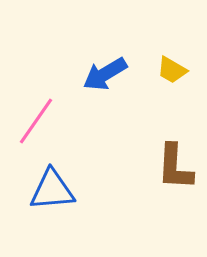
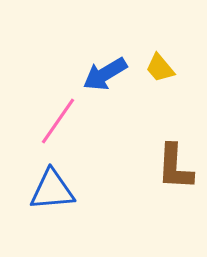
yellow trapezoid: moved 12 px left, 2 px up; rotated 20 degrees clockwise
pink line: moved 22 px right
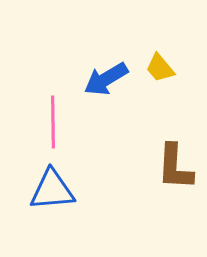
blue arrow: moved 1 px right, 5 px down
pink line: moved 5 px left, 1 px down; rotated 36 degrees counterclockwise
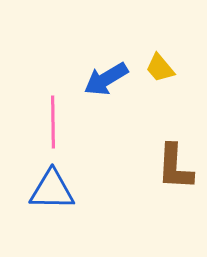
blue triangle: rotated 6 degrees clockwise
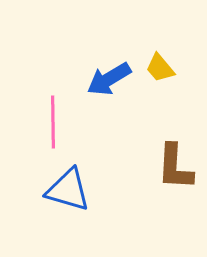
blue arrow: moved 3 px right
blue triangle: moved 16 px right; rotated 15 degrees clockwise
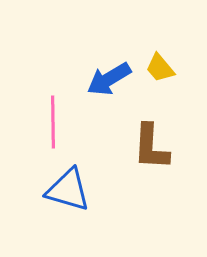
brown L-shape: moved 24 px left, 20 px up
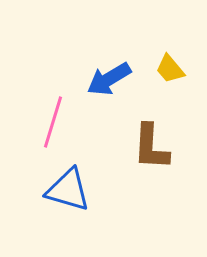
yellow trapezoid: moved 10 px right, 1 px down
pink line: rotated 18 degrees clockwise
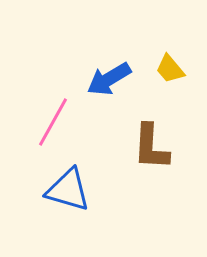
pink line: rotated 12 degrees clockwise
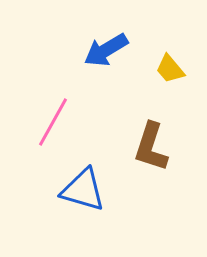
blue arrow: moved 3 px left, 29 px up
brown L-shape: rotated 15 degrees clockwise
blue triangle: moved 15 px right
